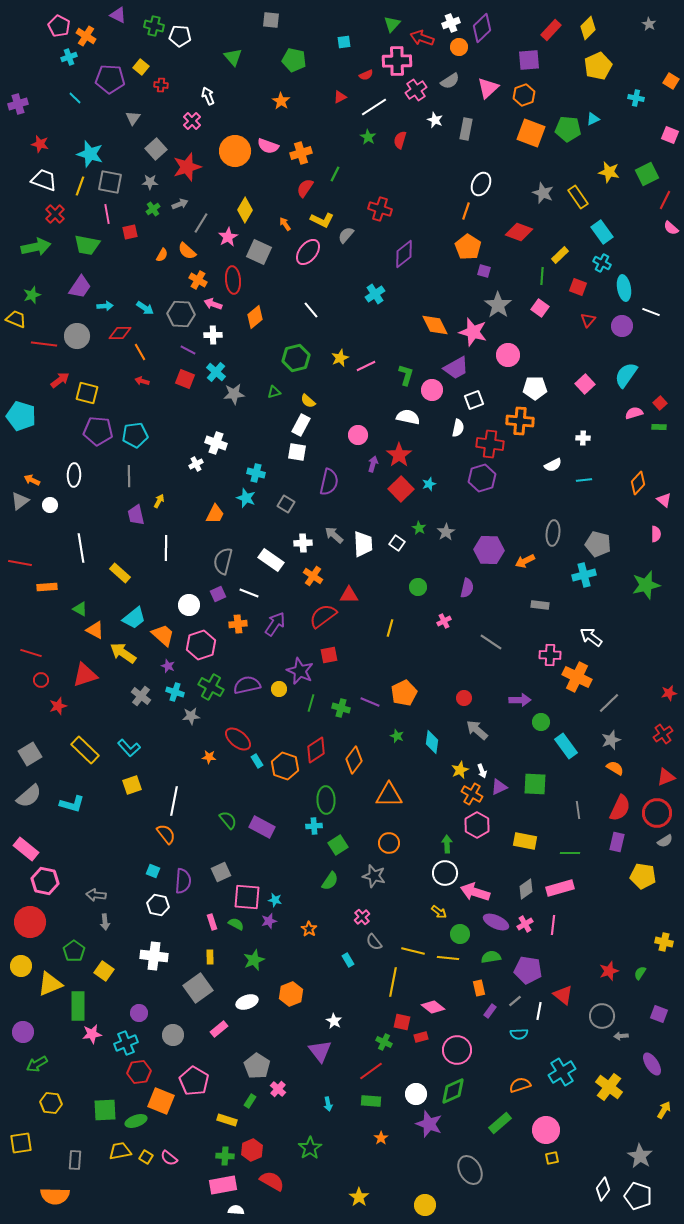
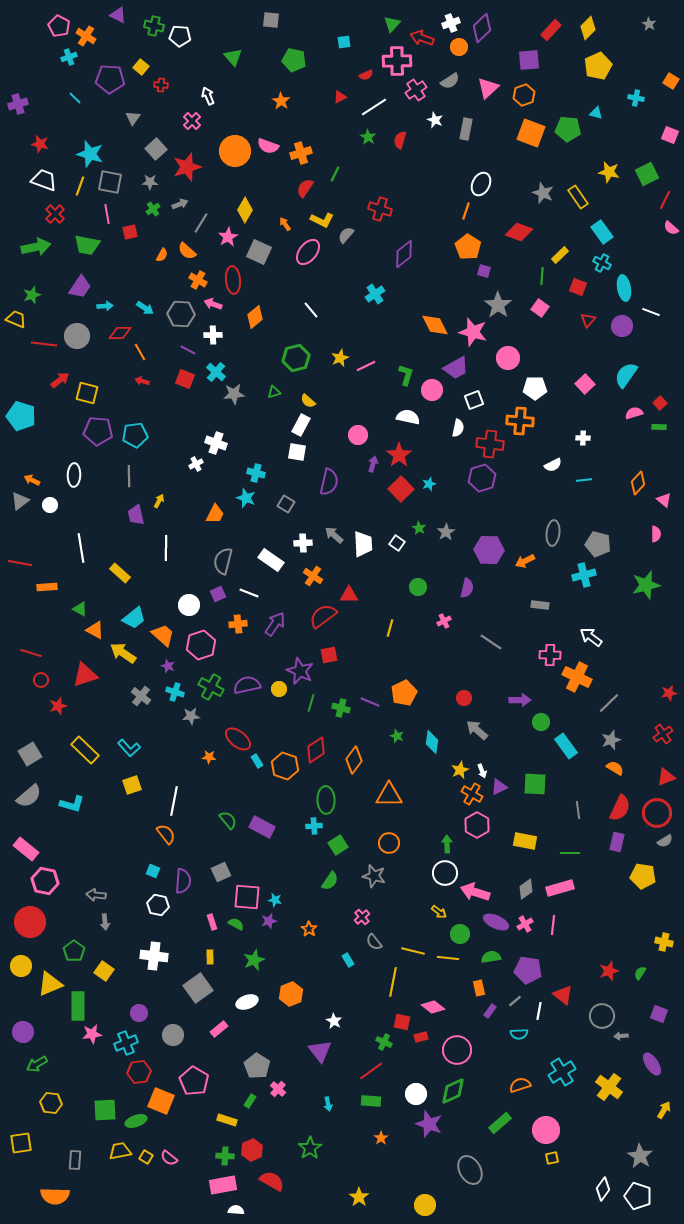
cyan triangle at (593, 119): moved 3 px right, 6 px up; rotated 40 degrees clockwise
pink circle at (508, 355): moved 3 px down
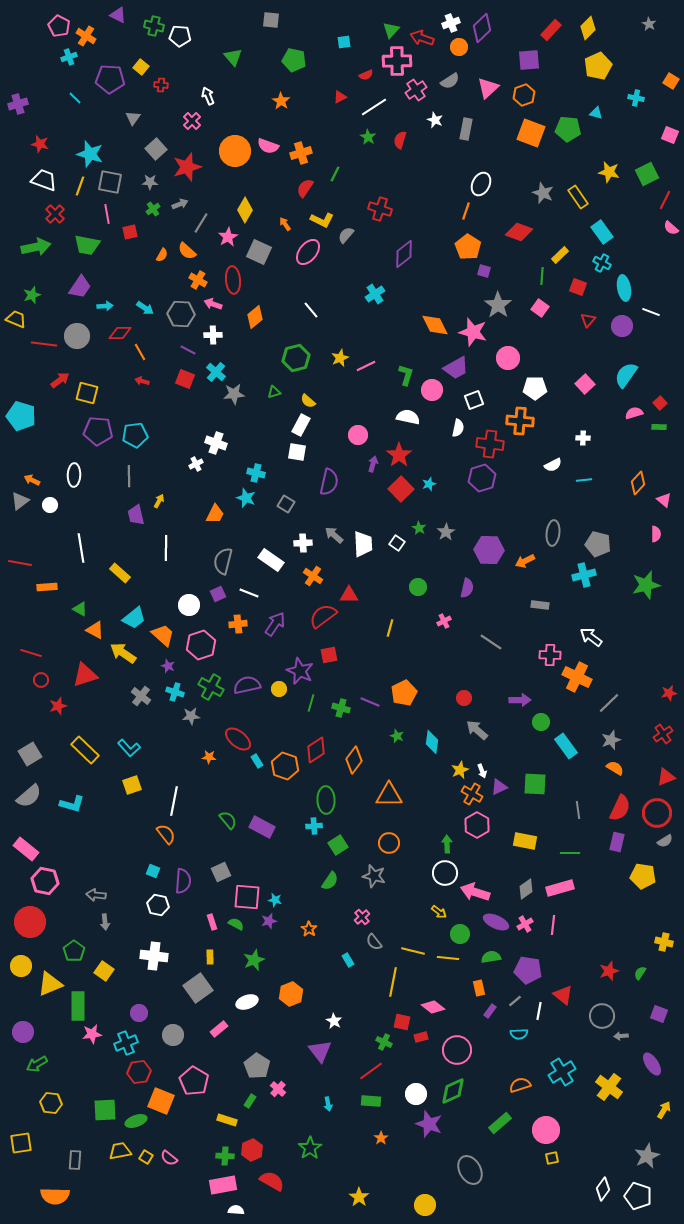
green triangle at (392, 24): moved 1 px left, 6 px down
gray star at (640, 1156): moved 7 px right; rotated 15 degrees clockwise
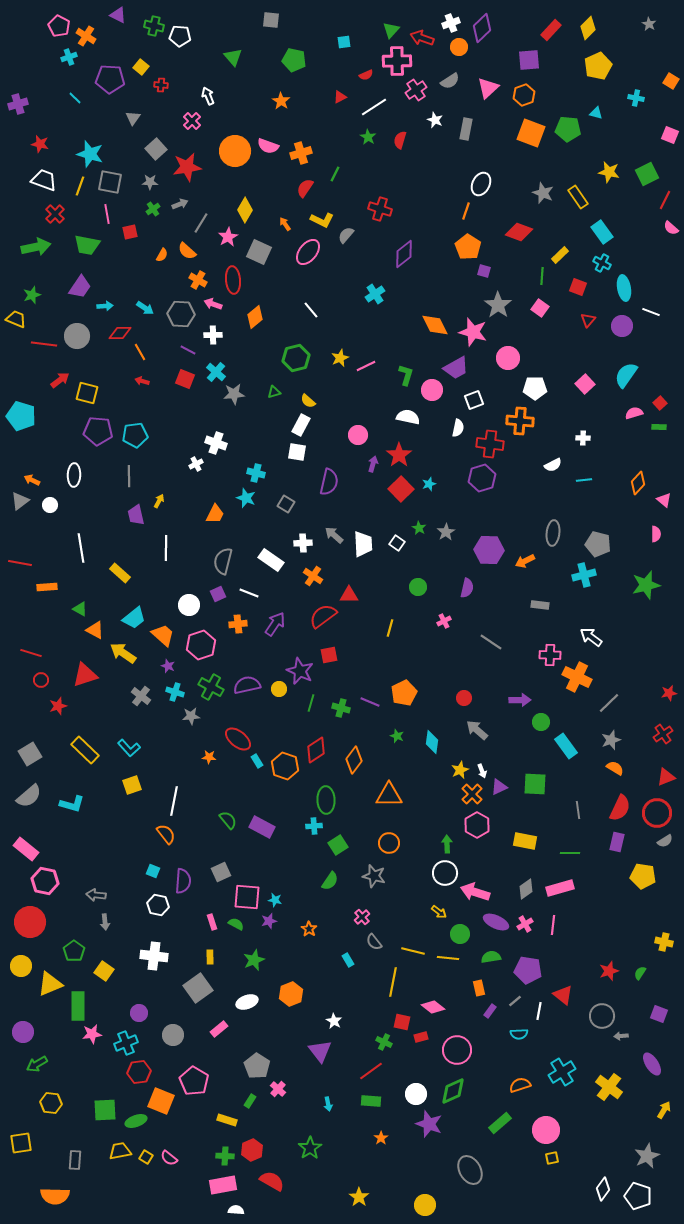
red star at (187, 167): rotated 8 degrees clockwise
orange cross at (472, 794): rotated 15 degrees clockwise
